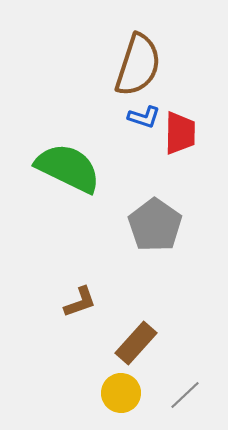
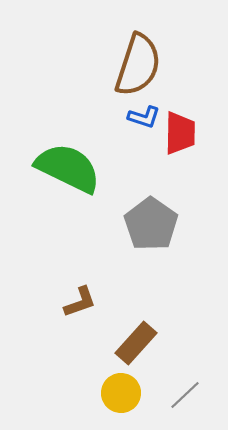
gray pentagon: moved 4 px left, 1 px up
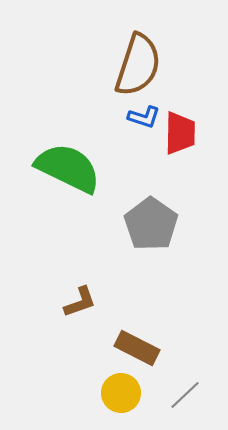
brown rectangle: moved 1 px right, 5 px down; rotated 75 degrees clockwise
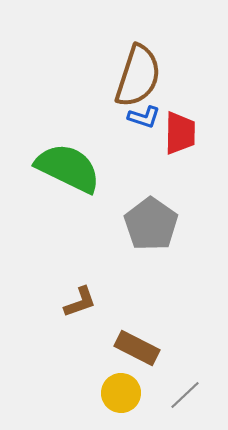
brown semicircle: moved 11 px down
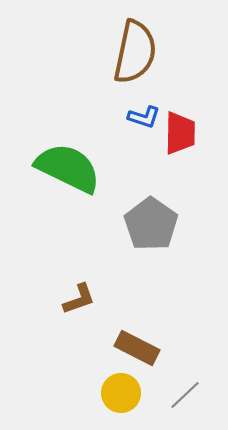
brown semicircle: moved 3 px left, 24 px up; rotated 6 degrees counterclockwise
brown L-shape: moved 1 px left, 3 px up
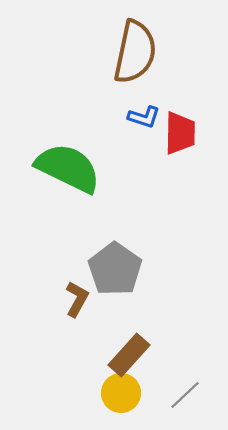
gray pentagon: moved 36 px left, 45 px down
brown L-shape: moved 2 px left; rotated 42 degrees counterclockwise
brown rectangle: moved 8 px left, 7 px down; rotated 75 degrees counterclockwise
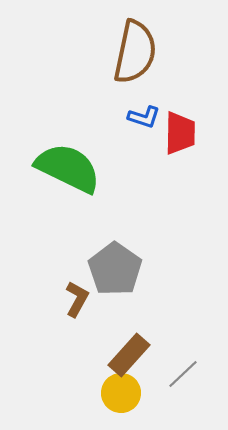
gray line: moved 2 px left, 21 px up
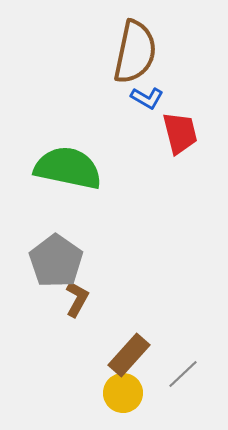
blue L-shape: moved 3 px right, 19 px up; rotated 12 degrees clockwise
red trapezoid: rotated 15 degrees counterclockwise
green semicircle: rotated 14 degrees counterclockwise
gray pentagon: moved 59 px left, 8 px up
yellow circle: moved 2 px right
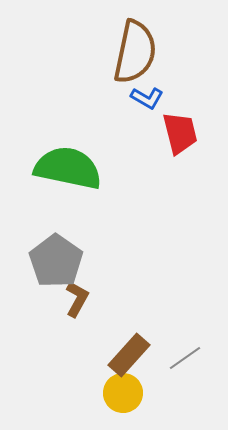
gray line: moved 2 px right, 16 px up; rotated 8 degrees clockwise
